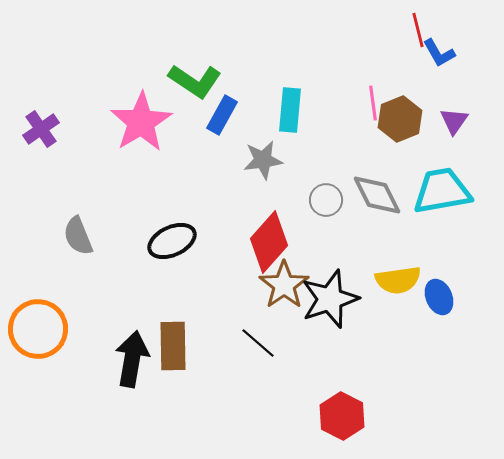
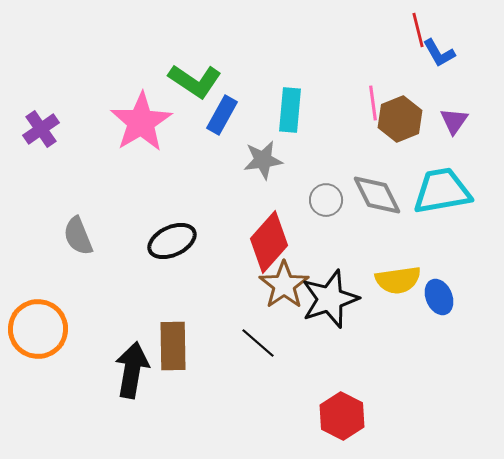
black arrow: moved 11 px down
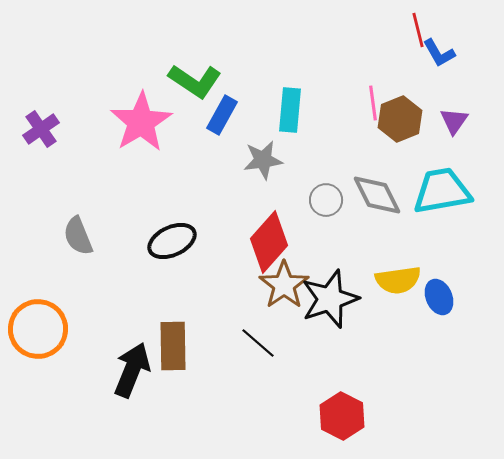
black arrow: rotated 12 degrees clockwise
